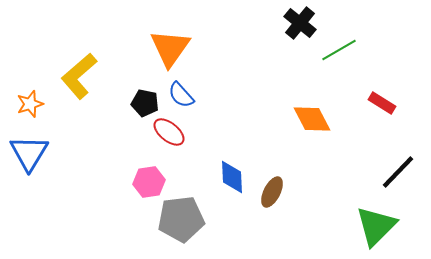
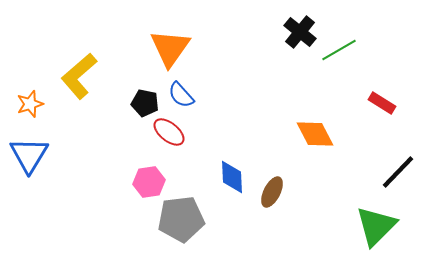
black cross: moved 9 px down
orange diamond: moved 3 px right, 15 px down
blue triangle: moved 2 px down
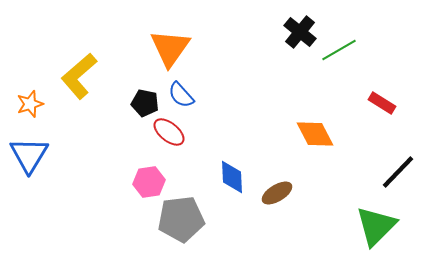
brown ellipse: moved 5 px right, 1 px down; rotated 32 degrees clockwise
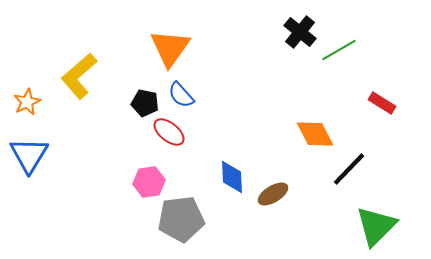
orange star: moved 3 px left, 2 px up; rotated 8 degrees counterclockwise
black line: moved 49 px left, 3 px up
brown ellipse: moved 4 px left, 1 px down
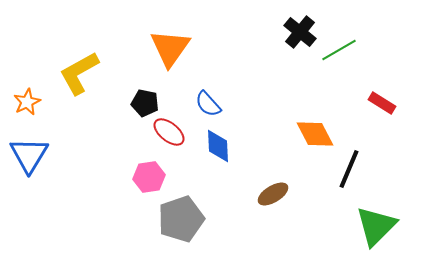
yellow L-shape: moved 3 px up; rotated 12 degrees clockwise
blue semicircle: moved 27 px right, 9 px down
black line: rotated 21 degrees counterclockwise
blue diamond: moved 14 px left, 31 px up
pink hexagon: moved 5 px up
gray pentagon: rotated 12 degrees counterclockwise
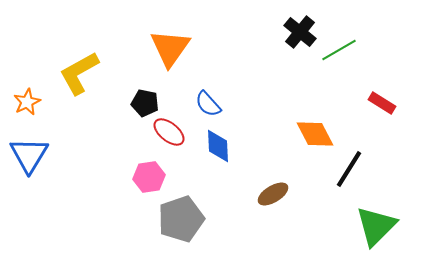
black line: rotated 9 degrees clockwise
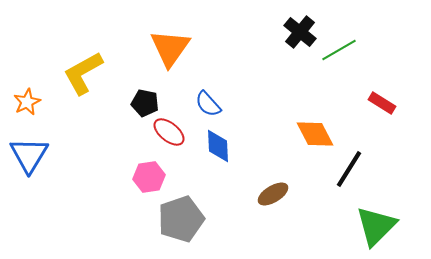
yellow L-shape: moved 4 px right
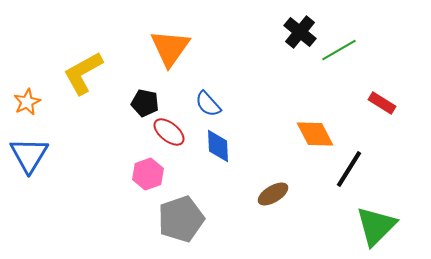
pink hexagon: moved 1 px left, 3 px up; rotated 12 degrees counterclockwise
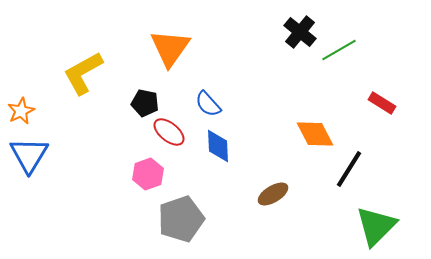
orange star: moved 6 px left, 9 px down
